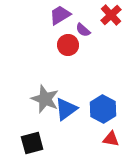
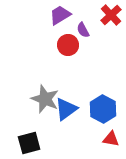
purple semicircle: rotated 21 degrees clockwise
black square: moved 3 px left
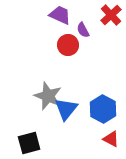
purple trapezoid: rotated 55 degrees clockwise
gray star: moved 3 px right, 3 px up
blue triangle: rotated 15 degrees counterclockwise
red triangle: rotated 18 degrees clockwise
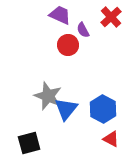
red cross: moved 2 px down
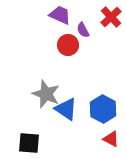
gray star: moved 2 px left, 2 px up
blue triangle: rotated 35 degrees counterclockwise
black square: rotated 20 degrees clockwise
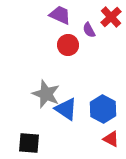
purple semicircle: moved 6 px right
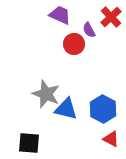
red circle: moved 6 px right, 1 px up
blue triangle: rotated 20 degrees counterclockwise
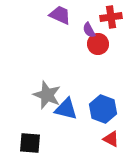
red cross: rotated 35 degrees clockwise
red circle: moved 24 px right
gray star: moved 1 px right, 1 px down
blue hexagon: rotated 8 degrees counterclockwise
black square: moved 1 px right
